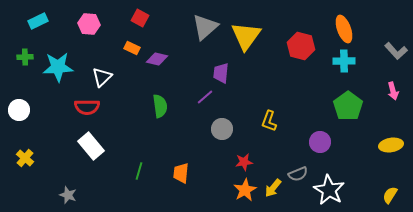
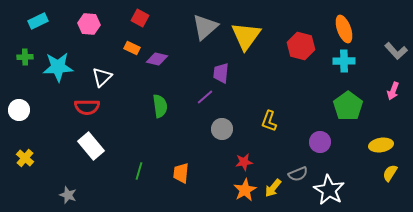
pink arrow: rotated 36 degrees clockwise
yellow ellipse: moved 10 px left
yellow semicircle: moved 22 px up
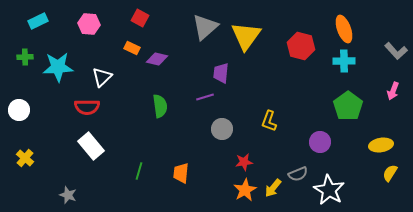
purple line: rotated 24 degrees clockwise
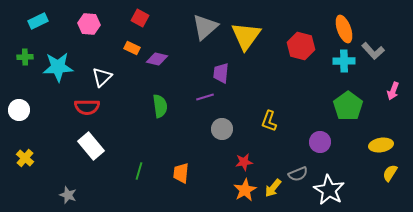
gray L-shape: moved 23 px left
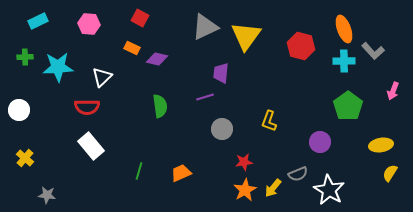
gray triangle: rotated 16 degrees clockwise
orange trapezoid: rotated 60 degrees clockwise
gray star: moved 21 px left; rotated 12 degrees counterclockwise
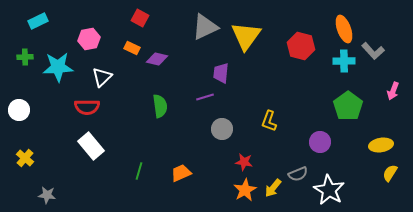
pink hexagon: moved 15 px down; rotated 15 degrees counterclockwise
red star: rotated 18 degrees clockwise
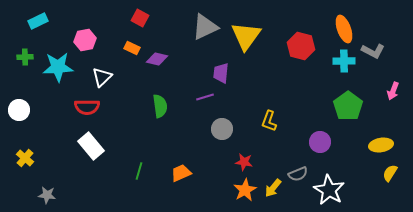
pink hexagon: moved 4 px left, 1 px down
gray L-shape: rotated 20 degrees counterclockwise
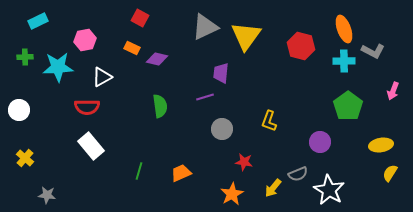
white triangle: rotated 15 degrees clockwise
orange star: moved 13 px left, 4 px down
